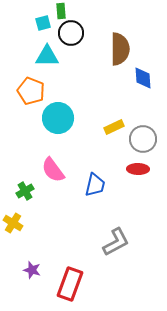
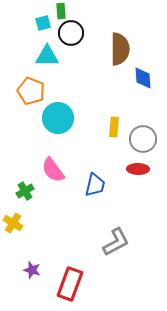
yellow rectangle: rotated 60 degrees counterclockwise
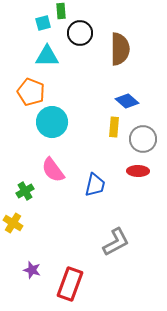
black circle: moved 9 px right
blue diamond: moved 16 px left, 23 px down; rotated 45 degrees counterclockwise
orange pentagon: moved 1 px down
cyan circle: moved 6 px left, 4 px down
red ellipse: moved 2 px down
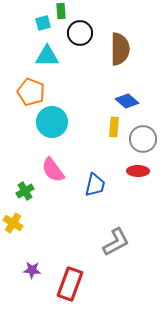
purple star: rotated 12 degrees counterclockwise
